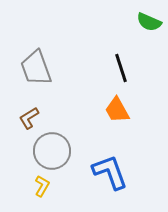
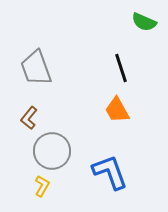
green semicircle: moved 5 px left
brown L-shape: rotated 20 degrees counterclockwise
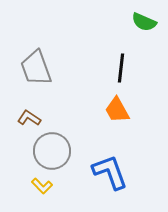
black line: rotated 24 degrees clockwise
brown L-shape: rotated 85 degrees clockwise
yellow L-shape: rotated 105 degrees clockwise
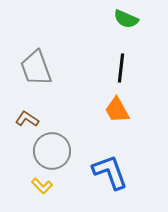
green semicircle: moved 18 px left, 3 px up
brown L-shape: moved 2 px left, 1 px down
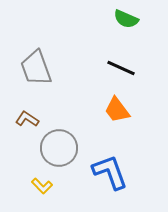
black line: rotated 72 degrees counterclockwise
orange trapezoid: rotated 8 degrees counterclockwise
gray circle: moved 7 px right, 3 px up
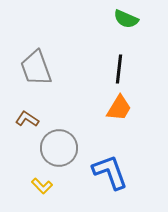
black line: moved 2 px left, 1 px down; rotated 72 degrees clockwise
orange trapezoid: moved 2 px right, 2 px up; rotated 112 degrees counterclockwise
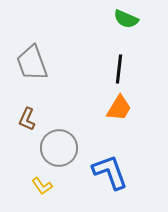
gray trapezoid: moved 4 px left, 5 px up
brown L-shape: rotated 100 degrees counterclockwise
yellow L-shape: rotated 10 degrees clockwise
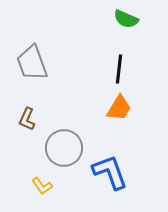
gray circle: moved 5 px right
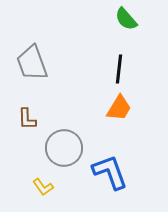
green semicircle: rotated 25 degrees clockwise
brown L-shape: rotated 25 degrees counterclockwise
yellow L-shape: moved 1 px right, 1 px down
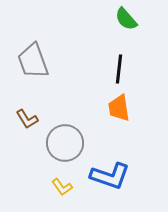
gray trapezoid: moved 1 px right, 2 px up
orange trapezoid: rotated 140 degrees clockwise
brown L-shape: rotated 30 degrees counterclockwise
gray circle: moved 1 px right, 5 px up
blue L-shape: moved 4 px down; rotated 129 degrees clockwise
yellow L-shape: moved 19 px right
